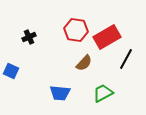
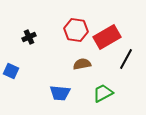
brown semicircle: moved 2 px left, 1 px down; rotated 144 degrees counterclockwise
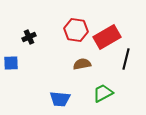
black line: rotated 15 degrees counterclockwise
blue square: moved 8 px up; rotated 28 degrees counterclockwise
blue trapezoid: moved 6 px down
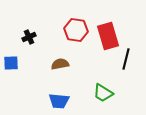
red rectangle: moved 1 px right, 1 px up; rotated 76 degrees counterclockwise
brown semicircle: moved 22 px left
green trapezoid: rotated 120 degrees counterclockwise
blue trapezoid: moved 1 px left, 2 px down
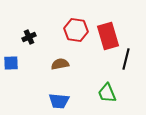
green trapezoid: moved 4 px right; rotated 35 degrees clockwise
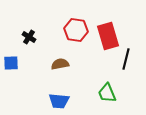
black cross: rotated 32 degrees counterclockwise
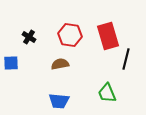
red hexagon: moved 6 px left, 5 px down
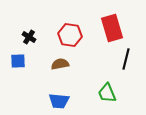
red rectangle: moved 4 px right, 8 px up
blue square: moved 7 px right, 2 px up
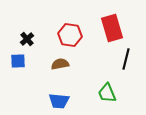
black cross: moved 2 px left, 2 px down; rotated 16 degrees clockwise
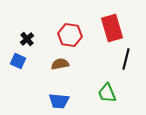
blue square: rotated 28 degrees clockwise
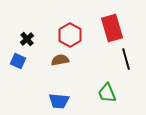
red hexagon: rotated 20 degrees clockwise
black line: rotated 30 degrees counterclockwise
brown semicircle: moved 4 px up
